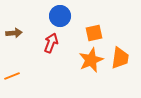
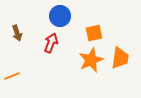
brown arrow: moved 3 px right; rotated 77 degrees clockwise
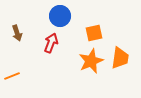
orange star: moved 1 px down
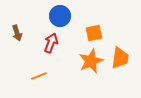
orange line: moved 27 px right
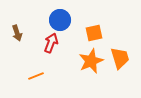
blue circle: moved 4 px down
orange trapezoid: rotated 25 degrees counterclockwise
orange line: moved 3 px left
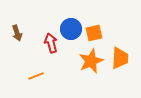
blue circle: moved 11 px right, 9 px down
red arrow: rotated 36 degrees counterclockwise
orange trapezoid: rotated 20 degrees clockwise
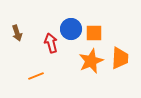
orange square: rotated 12 degrees clockwise
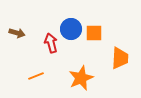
brown arrow: rotated 56 degrees counterclockwise
orange star: moved 10 px left, 17 px down
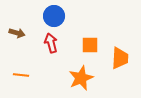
blue circle: moved 17 px left, 13 px up
orange square: moved 4 px left, 12 px down
orange line: moved 15 px left, 1 px up; rotated 28 degrees clockwise
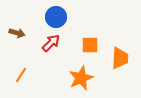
blue circle: moved 2 px right, 1 px down
red arrow: rotated 60 degrees clockwise
orange line: rotated 63 degrees counterclockwise
